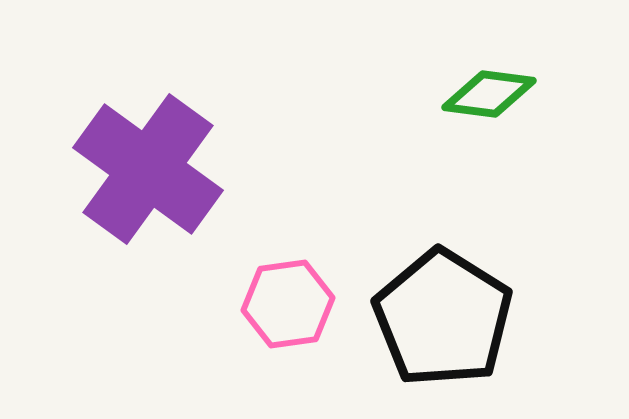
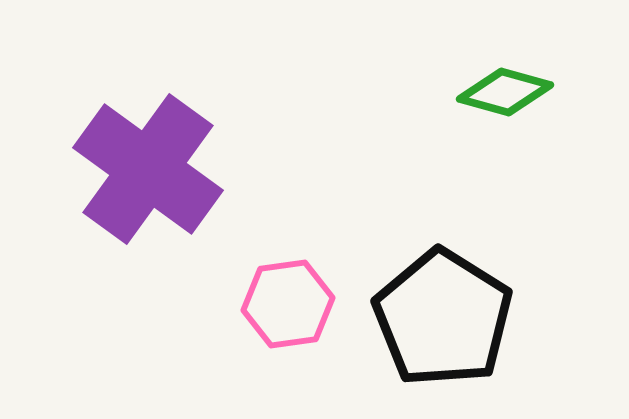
green diamond: moved 16 px right, 2 px up; rotated 8 degrees clockwise
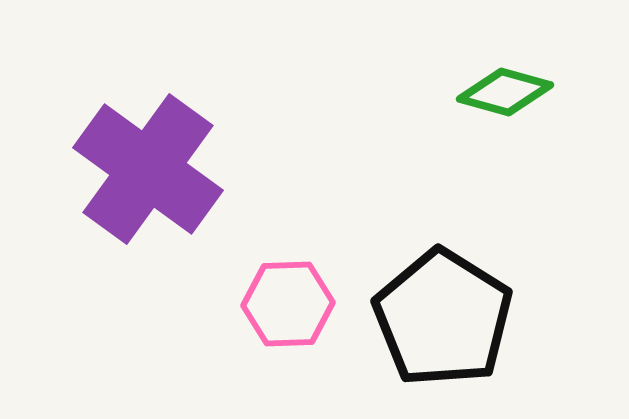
pink hexagon: rotated 6 degrees clockwise
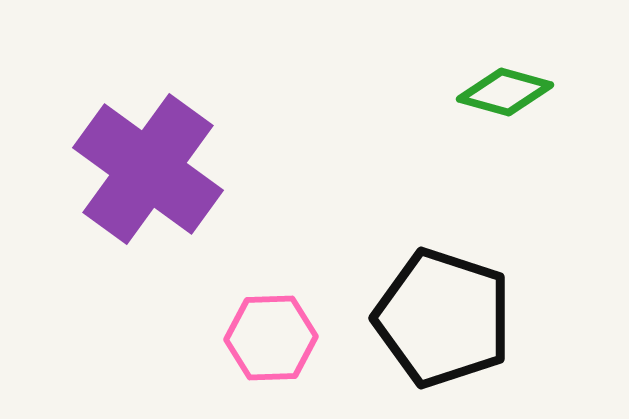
pink hexagon: moved 17 px left, 34 px down
black pentagon: rotated 14 degrees counterclockwise
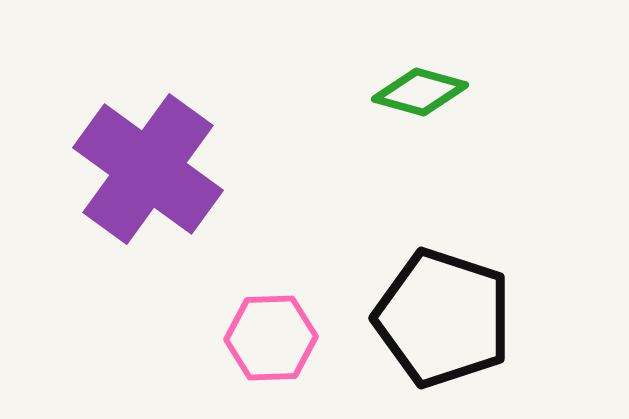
green diamond: moved 85 px left
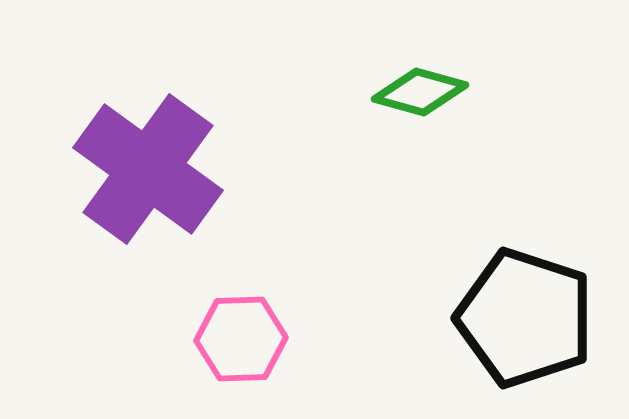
black pentagon: moved 82 px right
pink hexagon: moved 30 px left, 1 px down
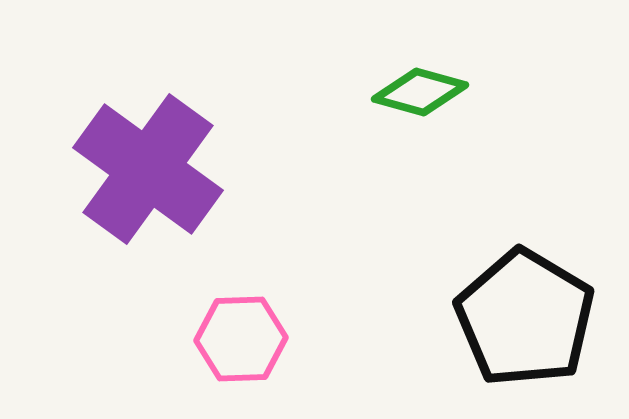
black pentagon: rotated 13 degrees clockwise
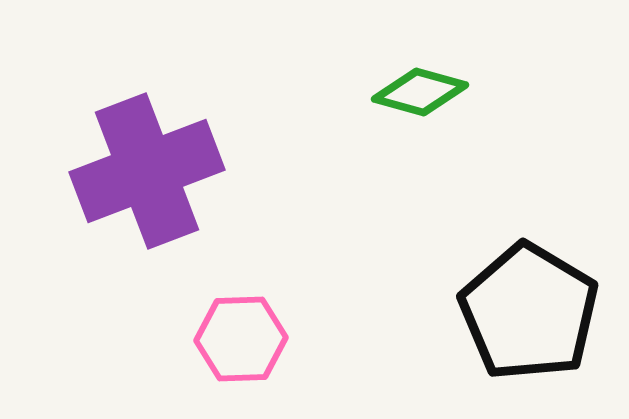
purple cross: moved 1 px left, 2 px down; rotated 33 degrees clockwise
black pentagon: moved 4 px right, 6 px up
